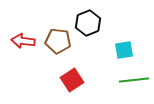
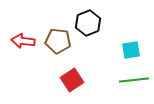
cyan square: moved 7 px right
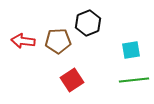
brown pentagon: rotated 10 degrees counterclockwise
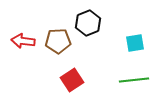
cyan square: moved 4 px right, 7 px up
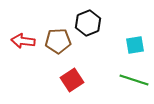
cyan square: moved 2 px down
green line: rotated 24 degrees clockwise
